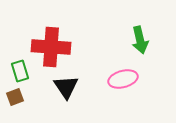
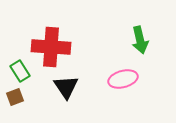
green rectangle: rotated 15 degrees counterclockwise
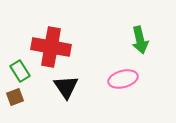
red cross: rotated 6 degrees clockwise
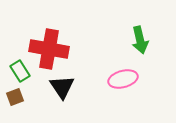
red cross: moved 2 px left, 2 px down
black triangle: moved 4 px left
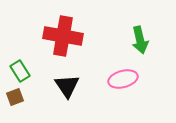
red cross: moved 14 px right, 13 px up
black triangle: moved 5 px right, 1 px up
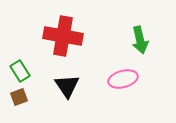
brown square: moved 4 px right
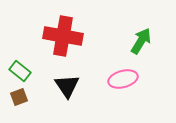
green arrow: moved 1 px right, 1 px down; rotated 136 degrees counterclockwise
green rectangle: rotated 20 degrees counterclockwise
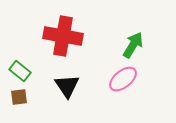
green arrow: moved 8 px left, 4 px down
pink ellipse: rotated 24 degrees counterclockwise
brown square: rotated 12 degrees clockwise
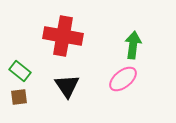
green arrow: rotated 24 degrees counterclockwise
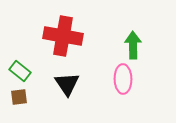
green arrow: rotated 8 degrees counterclockwise
pink ellipse: rotated 52 degrees counterclockwise
black triangle: moved 2 px up
